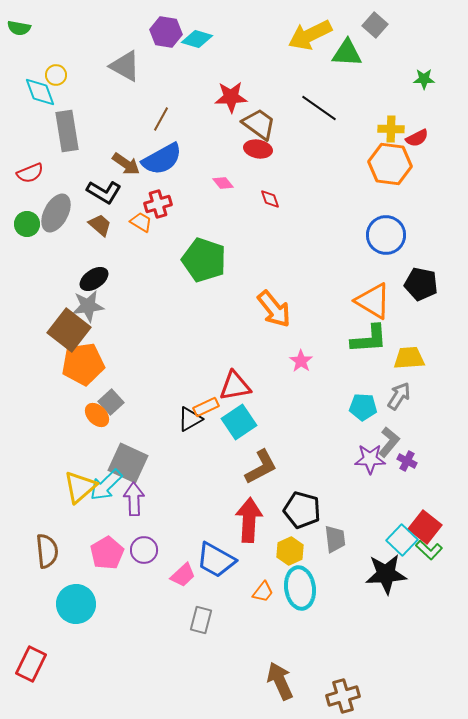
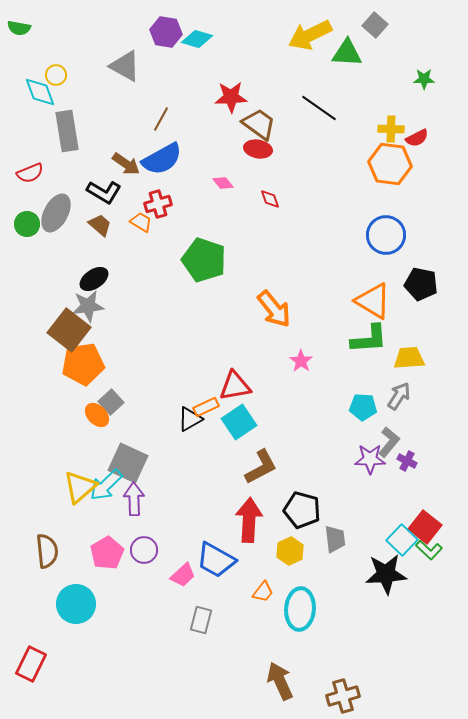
cyan ellipse at (300, 588): moved 21 px down; rotated 12 degrees clockwise
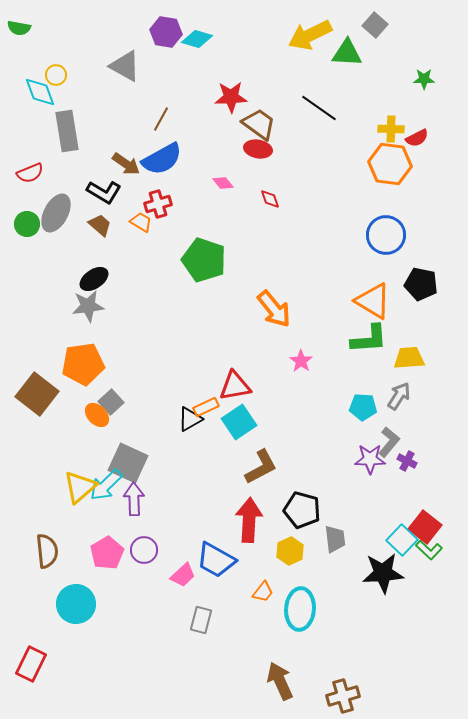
brown square at (69, 330): moved 32 px left, 64 px down
black star at (386, 574): moved 3 px left, 1 px up
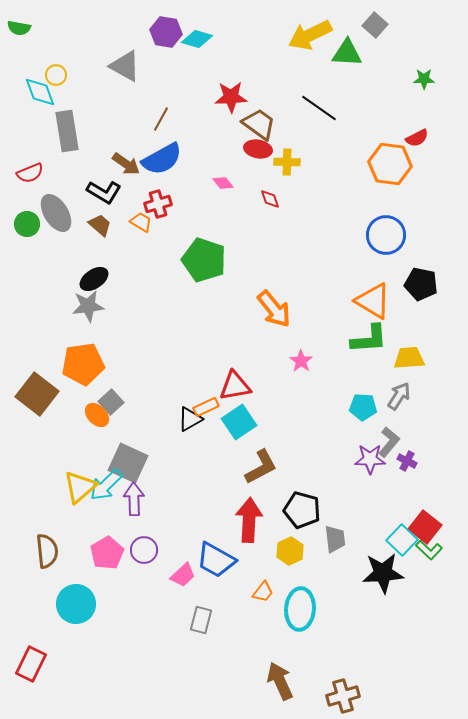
yellow cross at (391, 129): moved 104 px left, 33 px down
gray ellipse at (56, 213): rotated 60 degrees counterclockwise
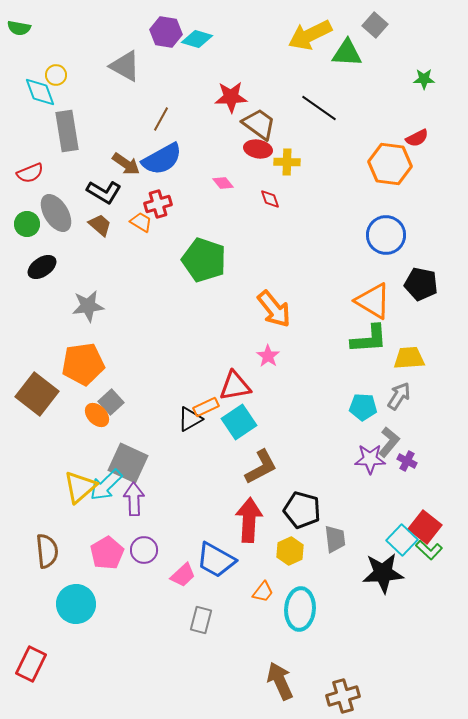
black ellipse at (94, 279): moved 52 px left, 12 px up
pink star at (301, 361): moved 33 px left, 5 px up
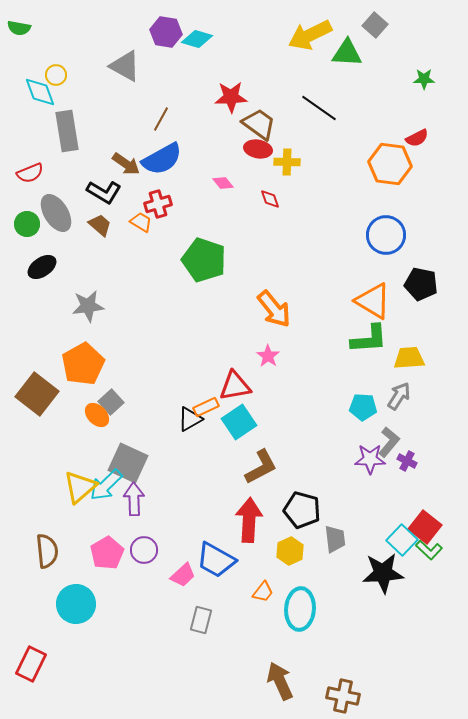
orange pentagon at (83, 364): rotated 21 degrees counterclockwise
brown cross at (343, 696): rotated 28 degrees clockwise
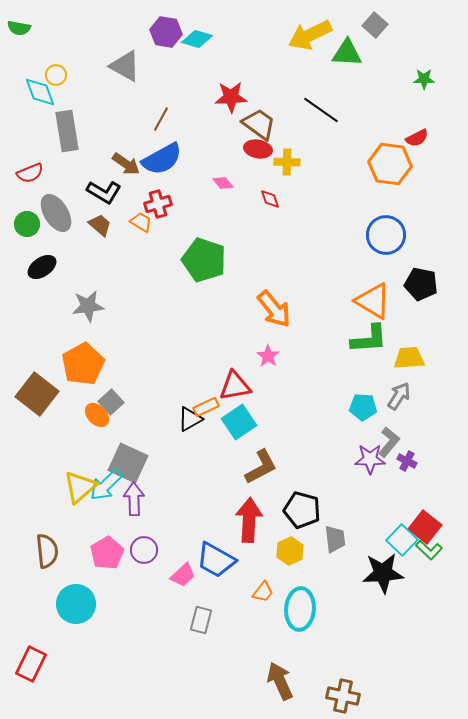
black line at (319, 108): moved 2 px right, 2 px down
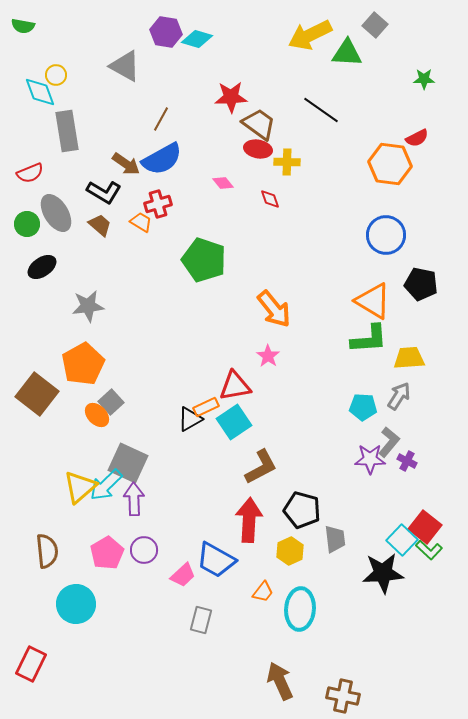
green semicircle at (19, 28): moved 4 px right, 2 px up
cyan square at (239, 422): moved 5 px left
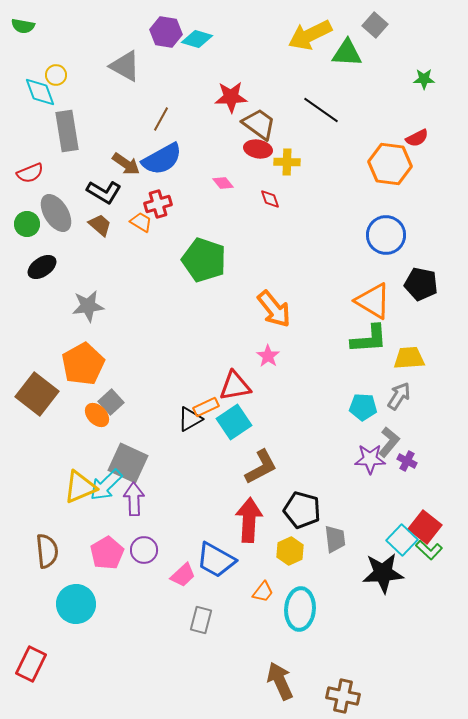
yellow triangle at (80, 487): rotated 18 degrees clockwise
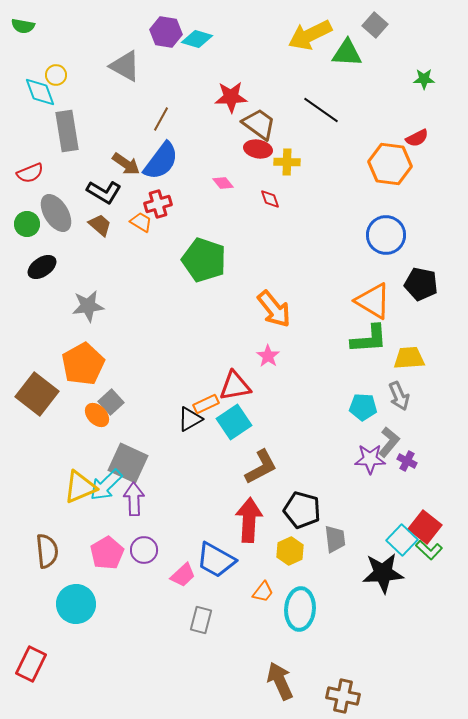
blue semicircle at (162, 159): moved 1 px left, 2 px down; rotated 24 degrees counterclockwise
gray arrow at (399, 396): rotated 124 degrees clockwise
orange rectangle at (206, 407): moved 3 px up
